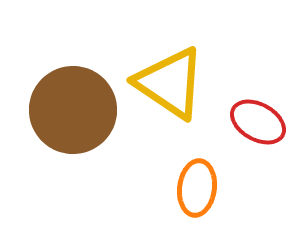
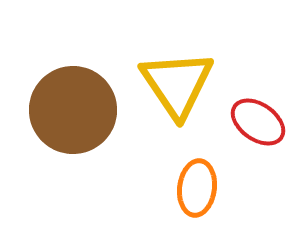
yellow triangle: moved 7 px right, 1 px down; rotated 22 degrees clockwise
red ellipse: rotated 6 degrees clockwise
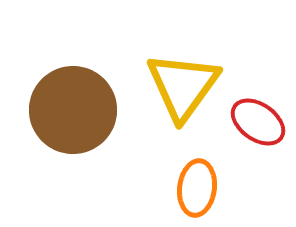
yellow triangle: moved 6 px right, 2 px down; rotated 10 degrees clockwise
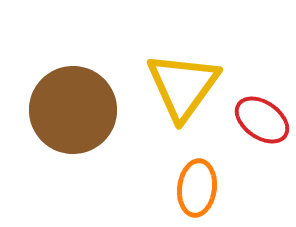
red ellipse: moved 4 px right, 2 px up
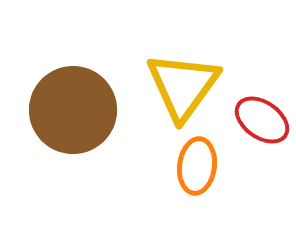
orange ellipse: moved 22 px up
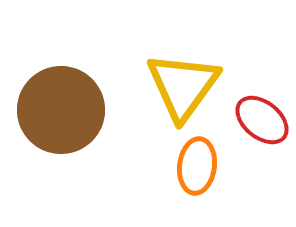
brown circle: moved 12 px left
red ellipse: rotated 4 degrees clockwise
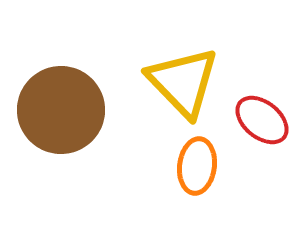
yellow triangle: moved 4 px up; rotated 20 degrees counterclockwise
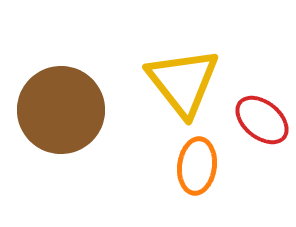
yellow triangle: rotated 6 degrees clockwise
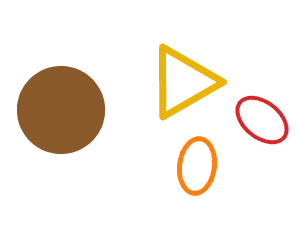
yellow triangle: rotated 38 degrees clockwise
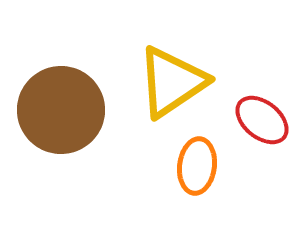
yellow triangle: moved 11 px left; rotated 4 degrees counterclockwise
